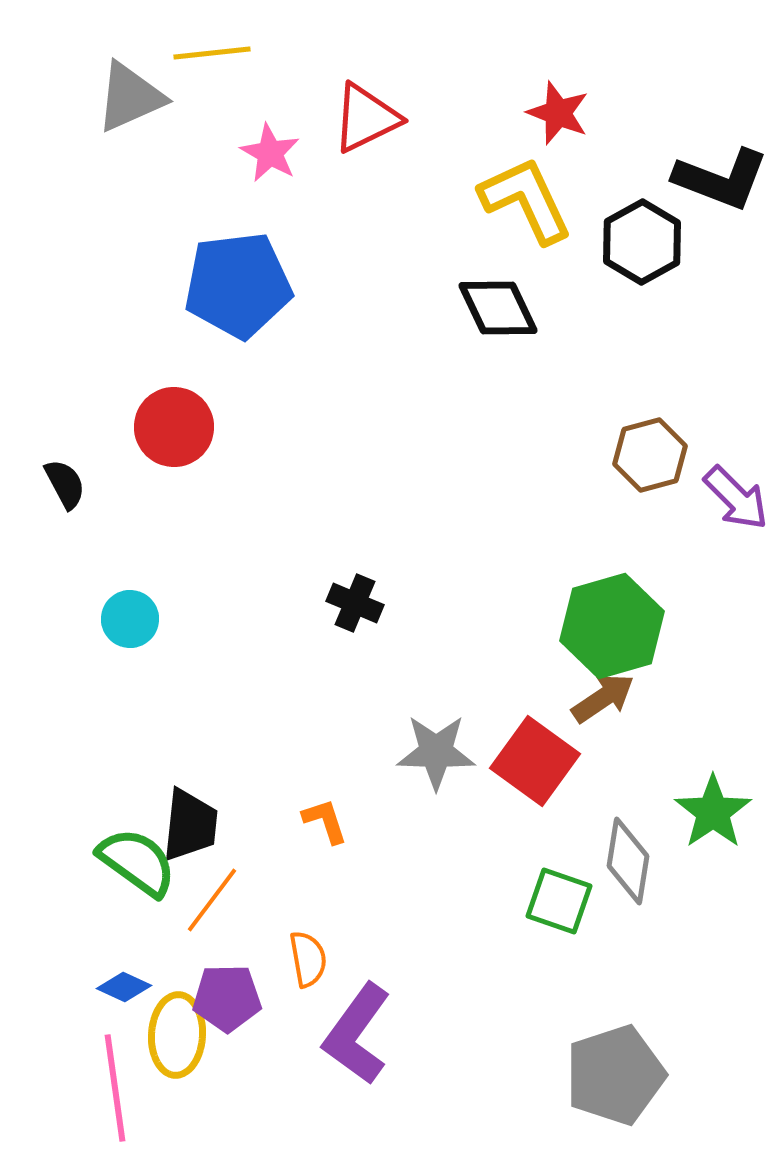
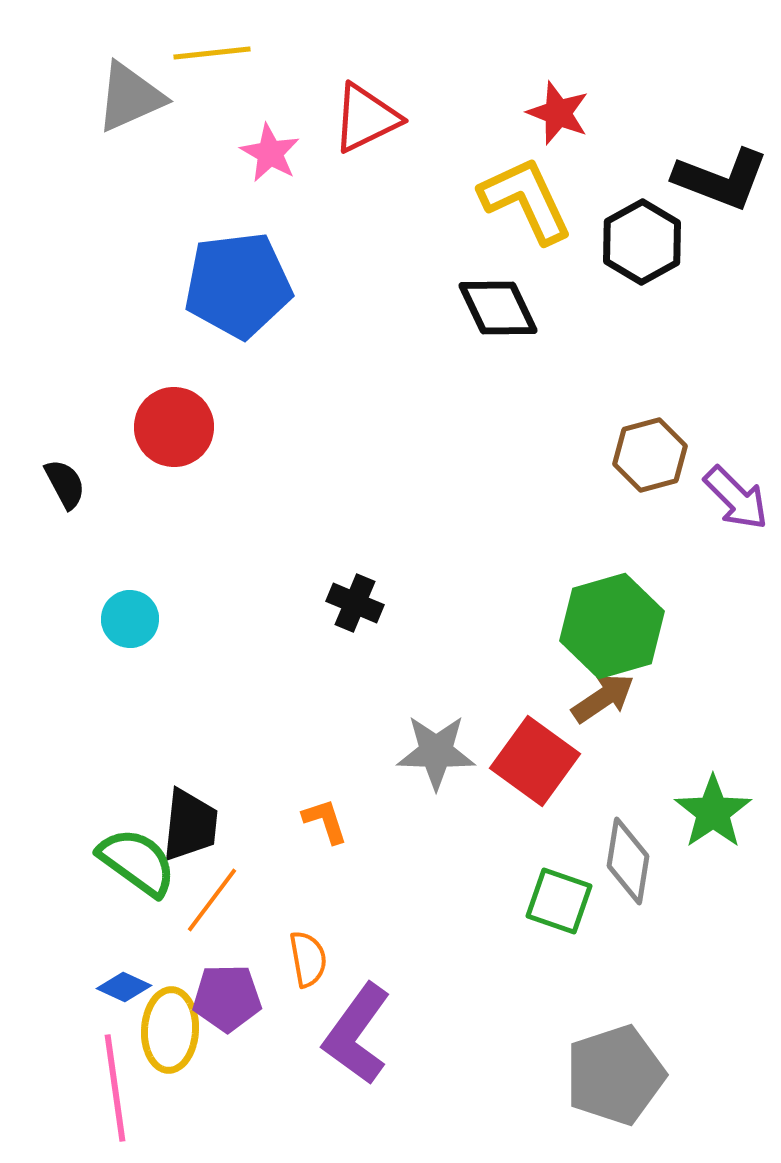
yellow ellipse: moved 7 px left, 5 px up
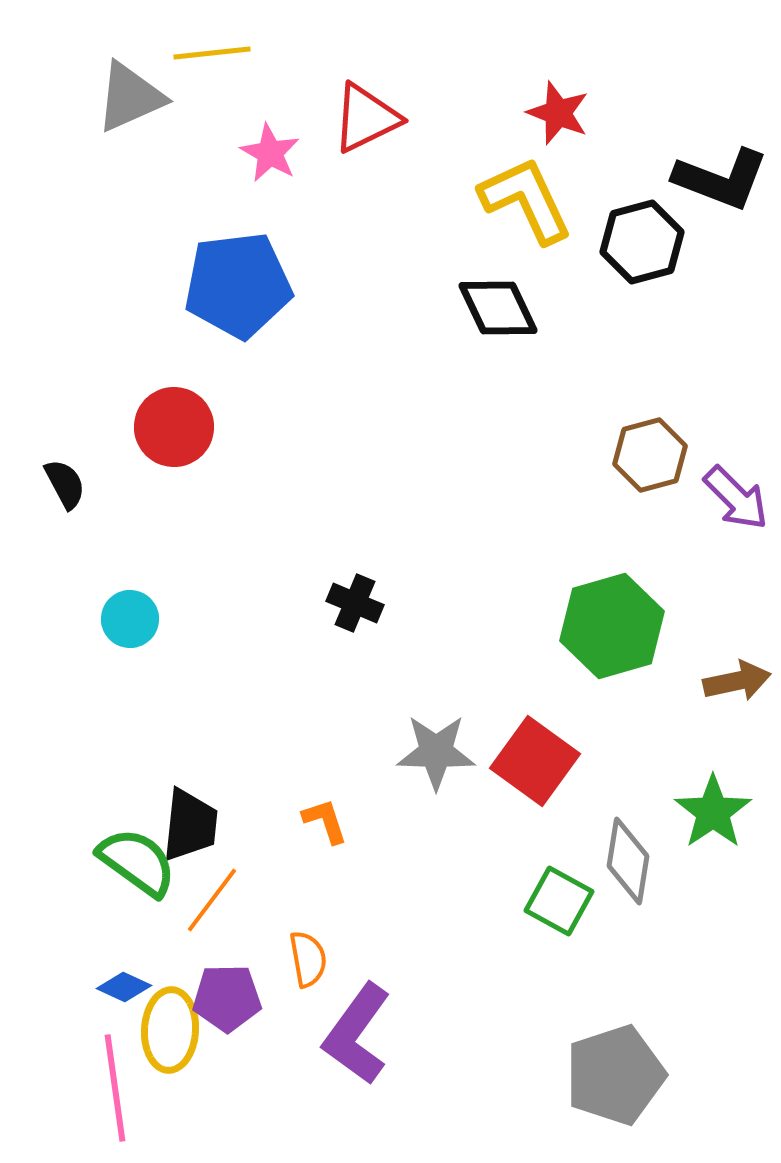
black hexagon: rotated 14 degrees clockwise
brown arrow: moved 134 px right, 17 px up; rotated 22 degrees clockwise
green square: rotated 10 degrees clockwise
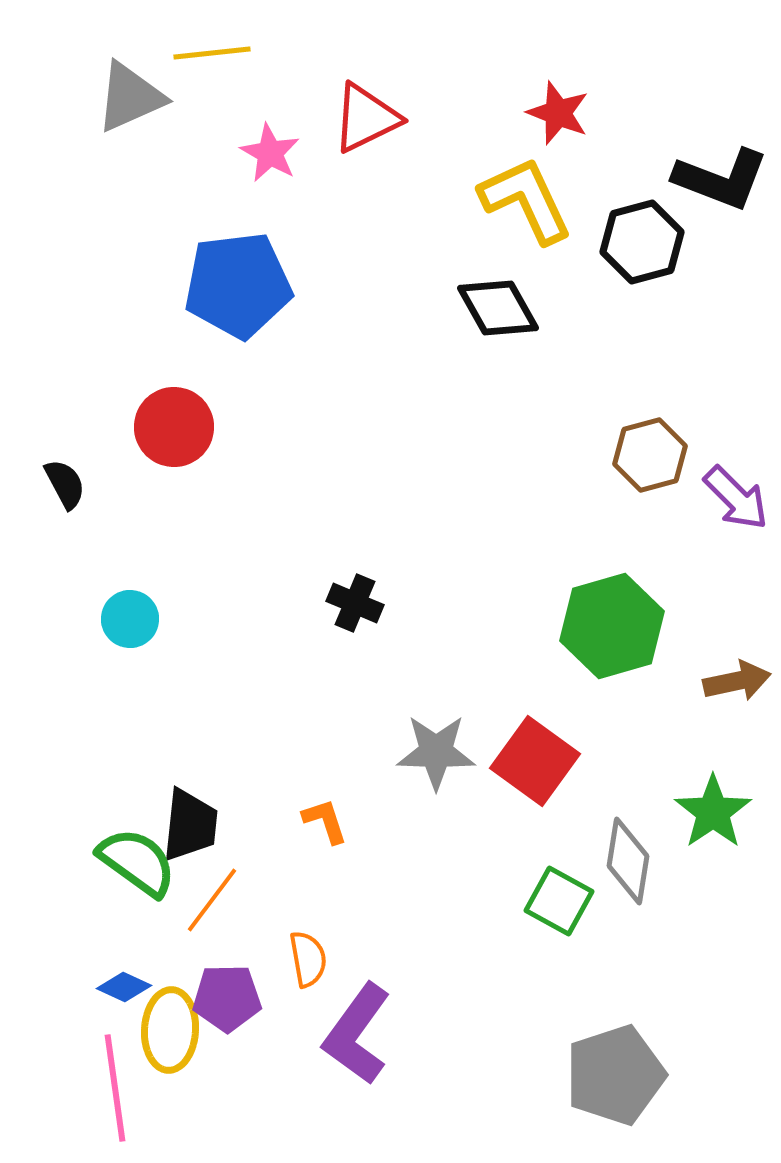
black diamond: rotated 4 degrees counterclockwise
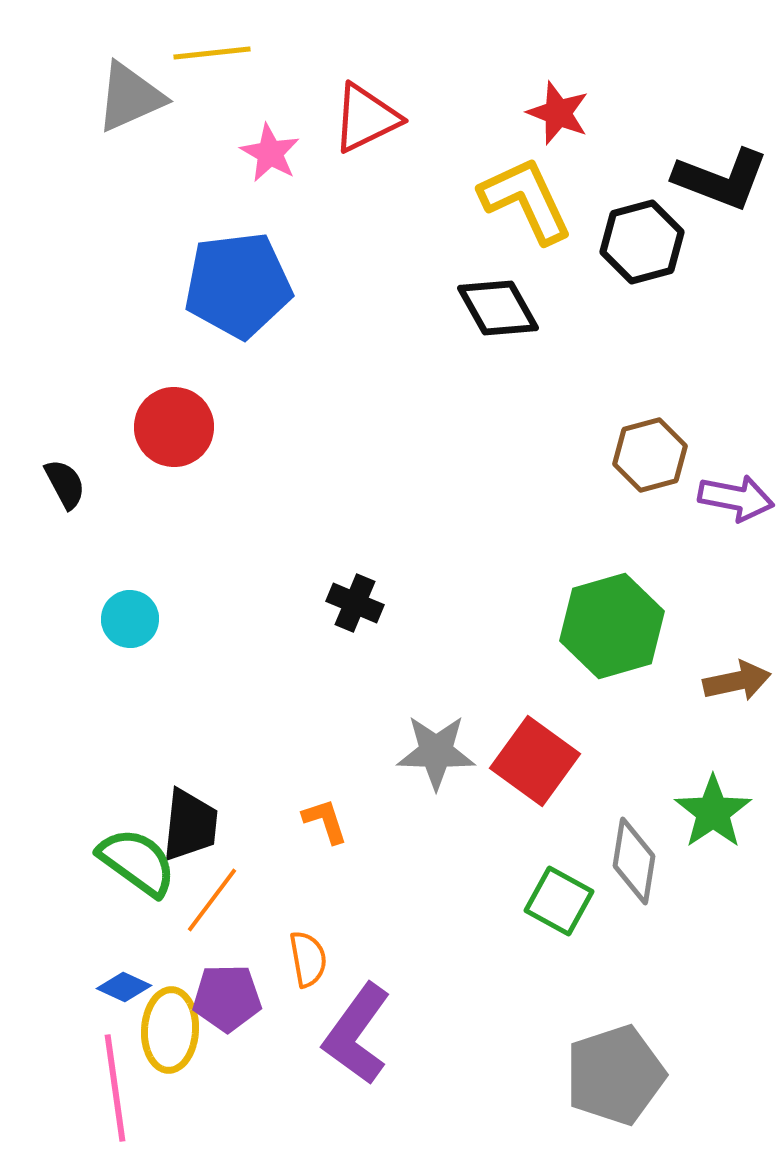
purple arrow: rotated 34 degrees counterclockwise
gray diamond: moved 6 px right
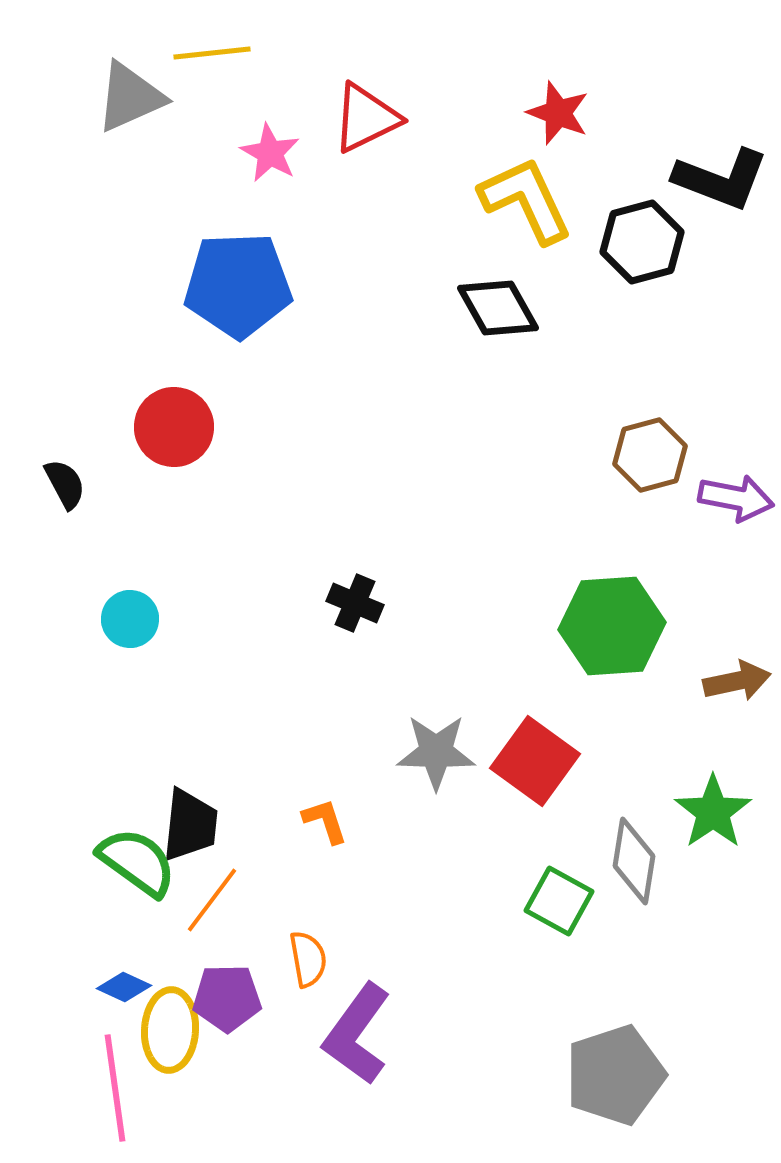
blue pentagon: rotated 5 degrees clockwise
green hexagon: rotated 12 degrees clockwise
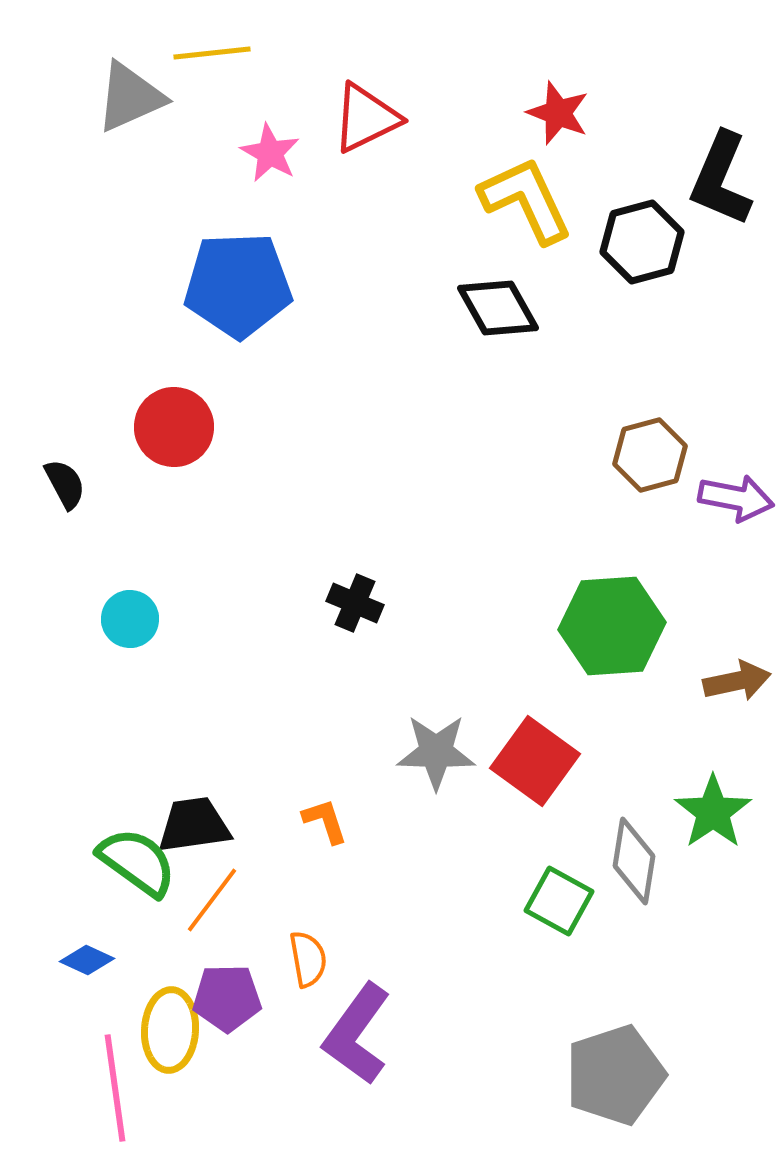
black L-shape: rotated 92 degrees clockwise
black trapezoid: moved 4 px right; rotated 104 degrees counterclockwise
blue diamond: moved 37 px left, 27 px up
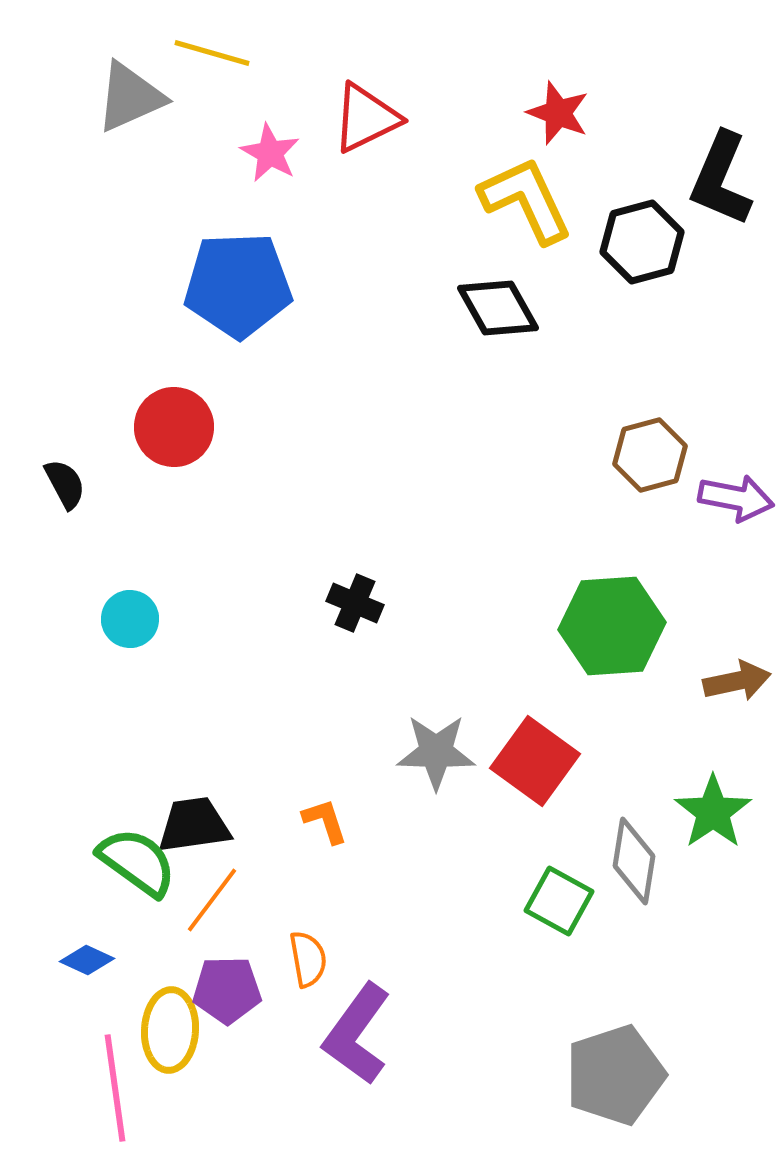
yellow line: rotated 22 degrees clockwise
purple pentagon: moved 8 px up
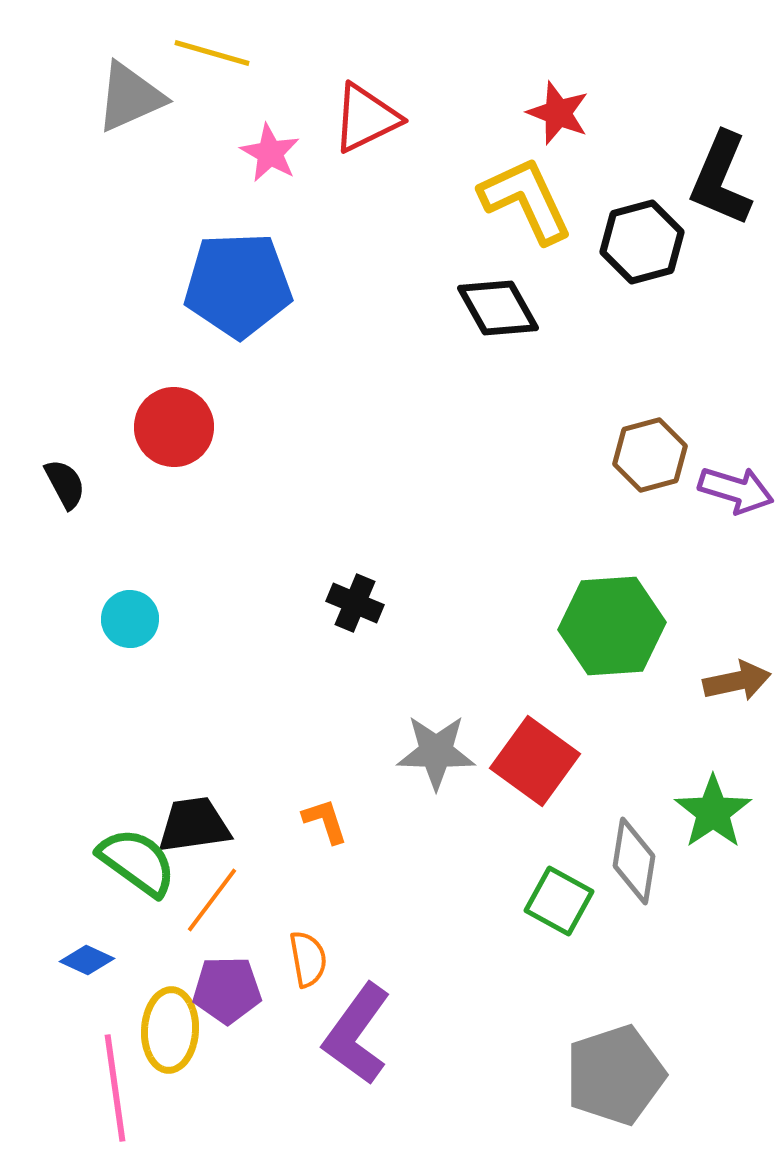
purple arrow: moved 8 px up; rotated 6 degrees clockwise
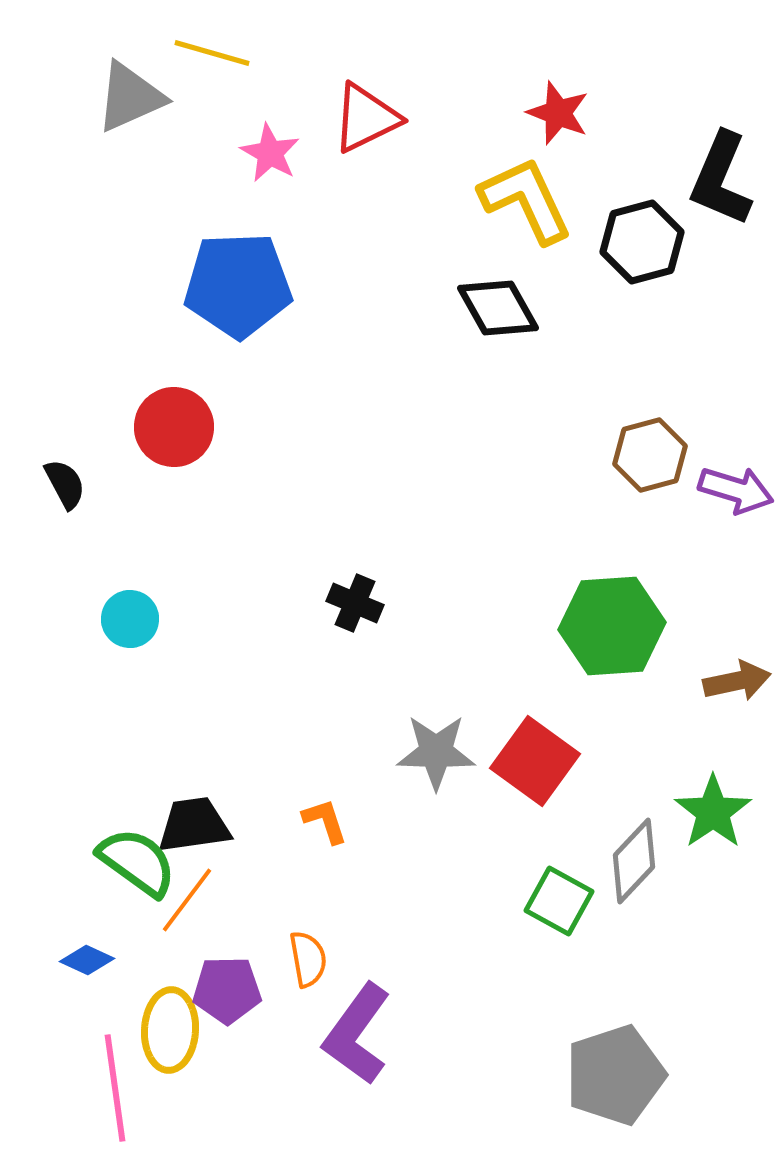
gray diamond: rotated 34 degrees clockwise
orange line: moved 25 px left
